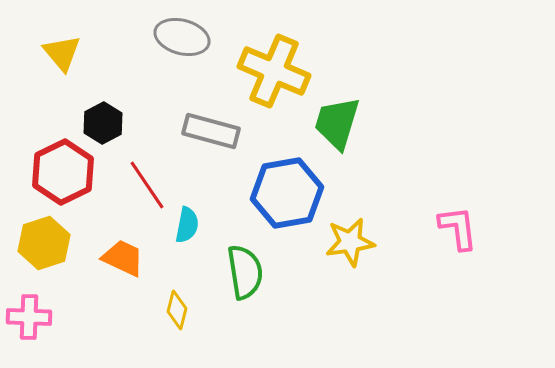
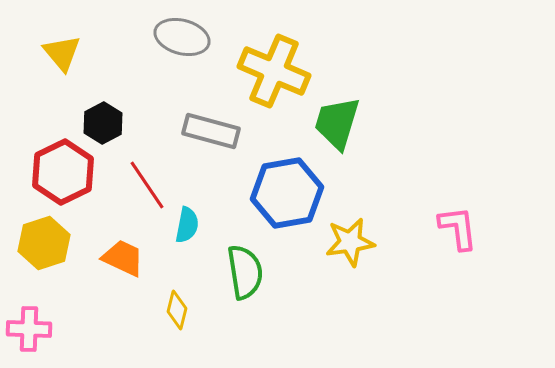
pink cross: moved 12 px down
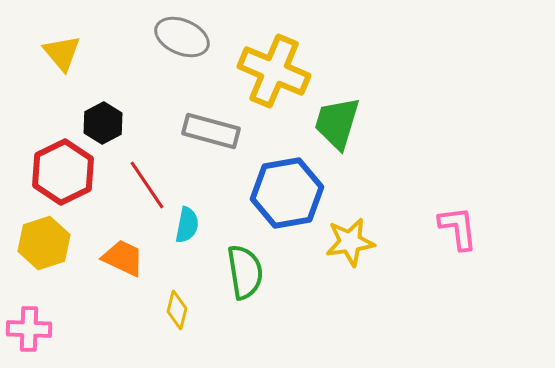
gray ellipse: rotated 8 degrees clockwise
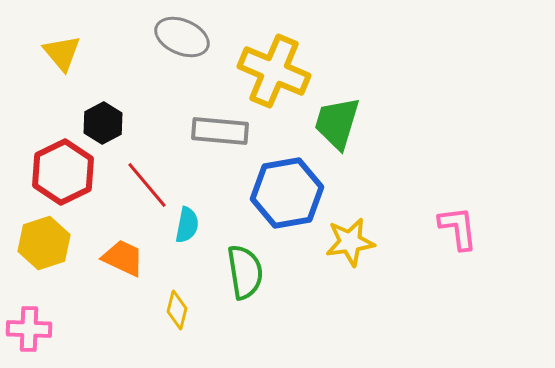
gray rectangle: moved 9 px right; rotated 10 degrees counterclockwise
red line: rotated 6 degrees counterclockwise
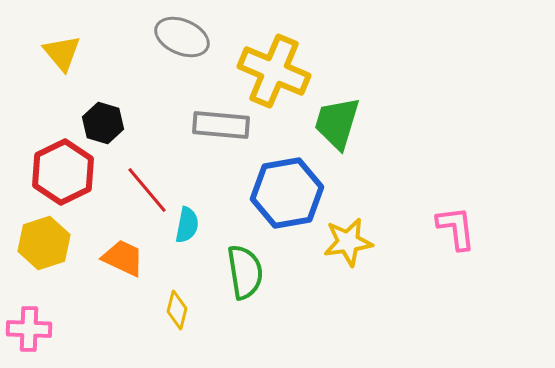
black hexagon: rotated 15 degrees counterclockwise
gray rectangle: moved 1 px right, 6 px up
red line: moved 5 px down
pink L-shape: moved 2 px left
yellow star: moved 2 px left
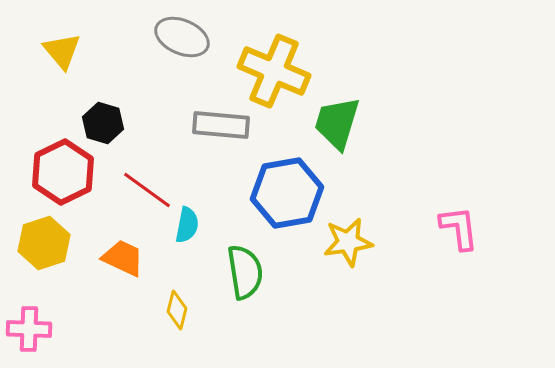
yellow triangle: moved 2 px up
red line: rotated 14 degrees counterclockwise
pink L-shape: moved 3 px right
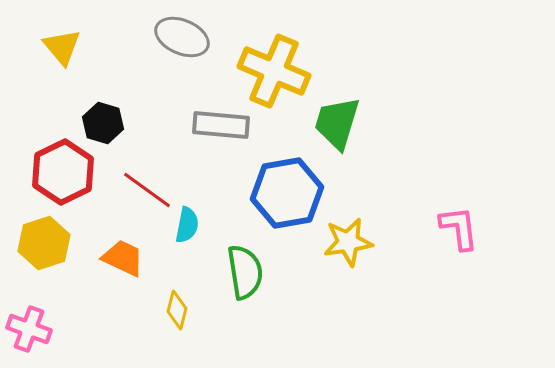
yellow triangle: moved 4 px up
pink cross: rotated 18 degrees clockwise
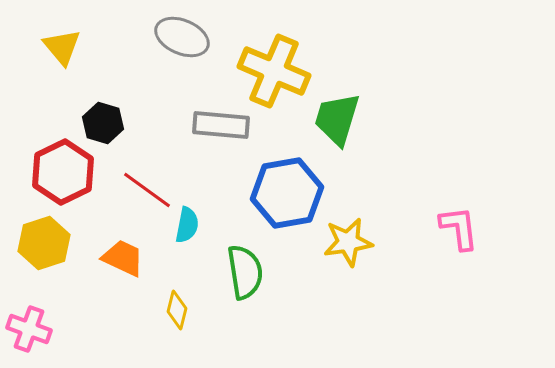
green trapezoid: moved 4 px up
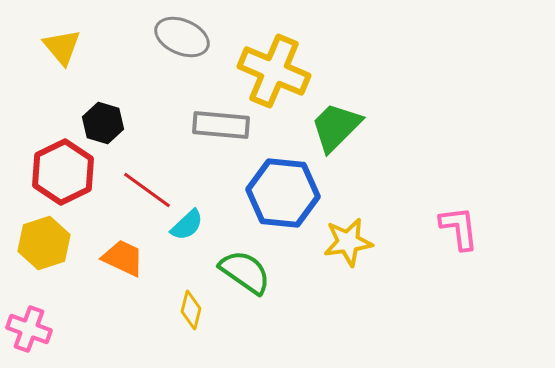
green trapezoid: moved 1 px left, 8 px down; rotated 28 degrees clockwise
blue hexagon: moved 4 px left; rotated 16 degrees clockwise
cyan semicircle: rotated 36 degrees clockwise
green semicircle: rotated 46 degrees counterclockwise
yellow diamond: moved 14 px right
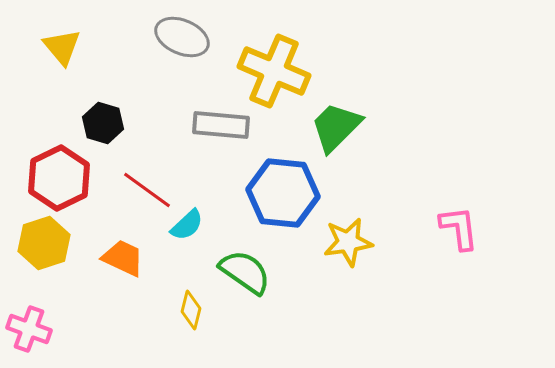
red hexagon: moved 4 px left, 6 px down
